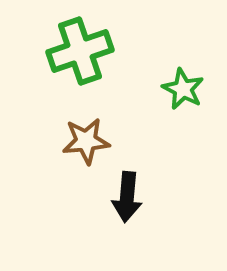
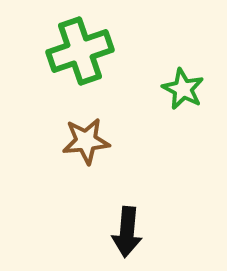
black arrow: moved 35 px down
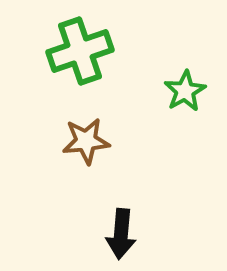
green star: moved 2 px right, 2 px down; rotated 15 degrees clockwise
black arrow: moved 6 px left, 2 px down
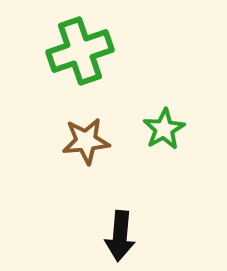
green star: moved 21 px left, 38 px down
black arrow: moved 1 px left, 2 px down
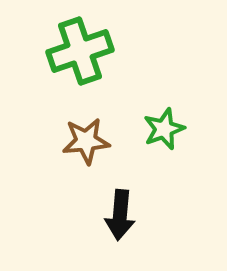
green star: rotated 9 degrees clockwise
black arrow: moved 21 px up
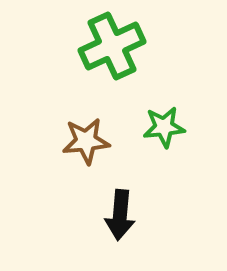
green cross: moved 32 px right, 5 px up; rotated 6 degrees counterclockwise
green star: moved 2 px up; rotated 15 degrees clockwise
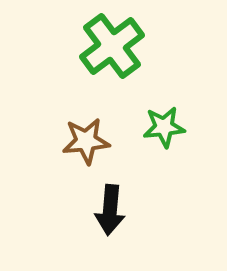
green cross: rotated 12 degrees counterclockwise
black arrow: moved 10 px left, 5 px up
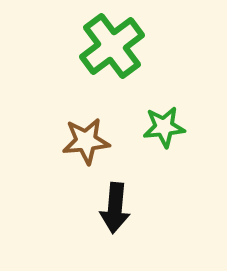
black arrow: moved 5 px right, 2 px up
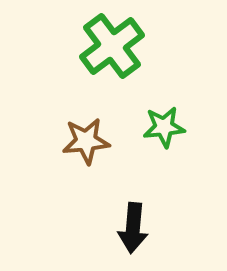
black arrow: moved 18 px right, 20 px down
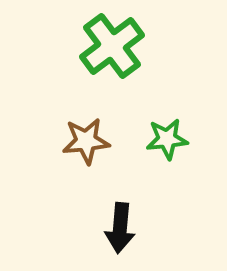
green star: moved 3 px right, 12 px down
black arrow: moved 13 px left
